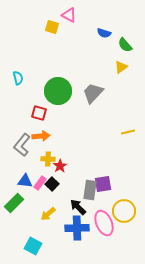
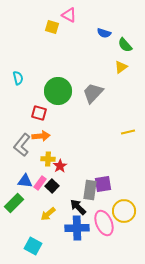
black square: moved 2 px down
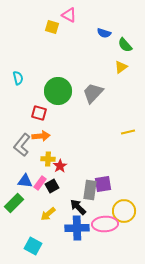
black square: rotated 16 degrees clockwise
pink ellipse: moved 1 px right, 1 px down; rotated 70 degrees counterclockwise
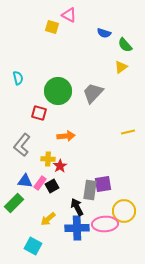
orange arrow: moved 25 px right
black arrow: moved 1 px left; rotated 18 degrees clockwise
yellow arrow: moved 5 px down
